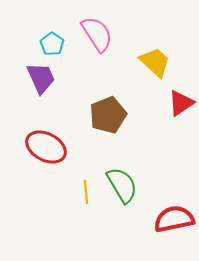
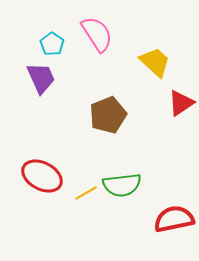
red ellipse: moved 4 px left, 29 px down
green semicircle: rotated 114 degrees clockwise
yellow line: moved 1 px down; rotated 65 degrees clockwise
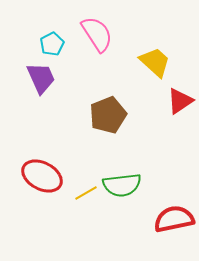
cyan pentagon: rotated 10 degrees clockwise
red triangle: moved 1 px left, 2 px up
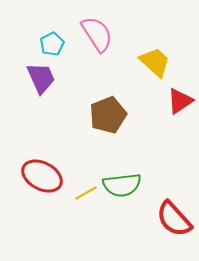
red semicircle: rotated 120 degrees counterclockwise
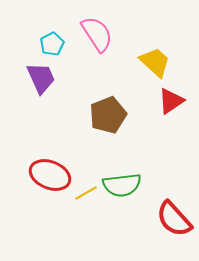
red triangle: moved 9 px left
red ellipse: moved 8 px right, 1 px up; rotated 6 degrees counterclockwise
